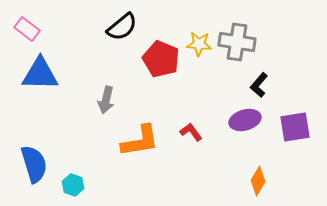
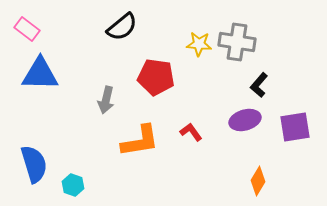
red pentagon: moved 5 px left, 18 px down; rotated 15 degrees counterclockwise
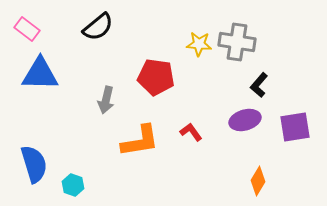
black semicircle: moved 24 px left
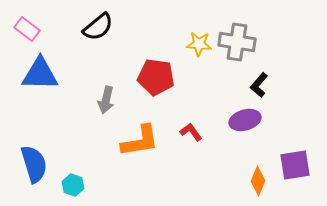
purple square: moved 38 px down
orange diamond: rotated 8 degrees counterclockwise
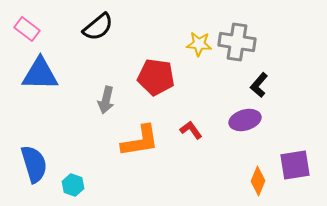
red L-shape: moved 2 px up
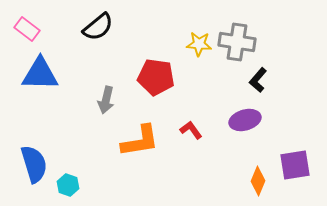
black L-shape: moved 1 px left, 5 px up
cyan hexagon: moved 5 px left
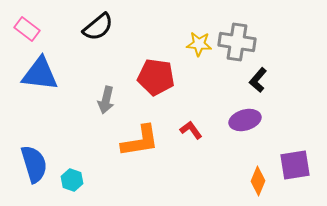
blue triangle: rotated 6 degrees clockwise
cyan hexagon: moved 4 px right, 5 px up
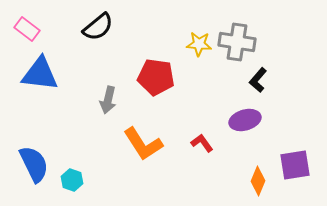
gray arrow: moved 2 px right
red L-shape: moved 11 px right, 13 px down
orange L-shape: moved 3 px right, 3 px down; rotated 66 degrees clockwise
blue semicircle: rotated 9 degrees counterclockwise
